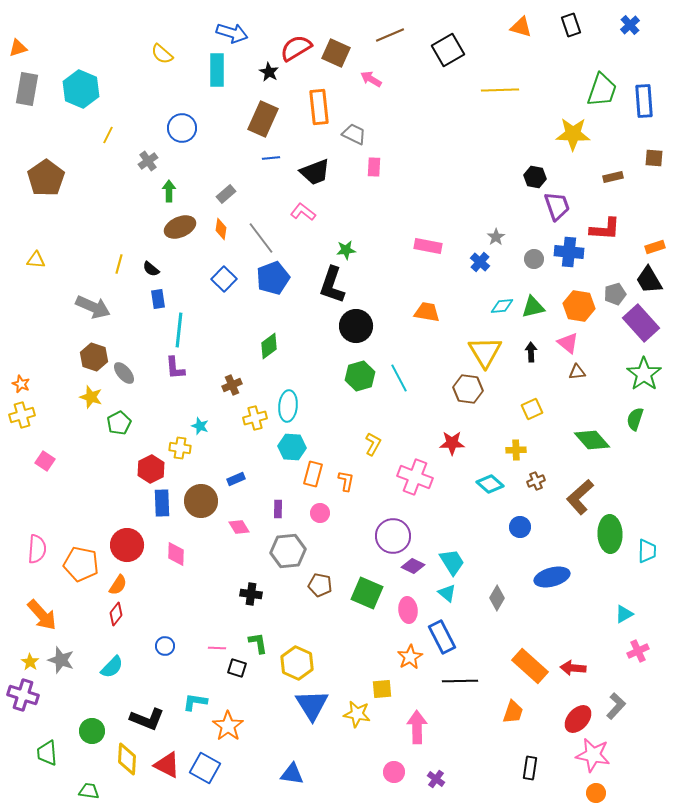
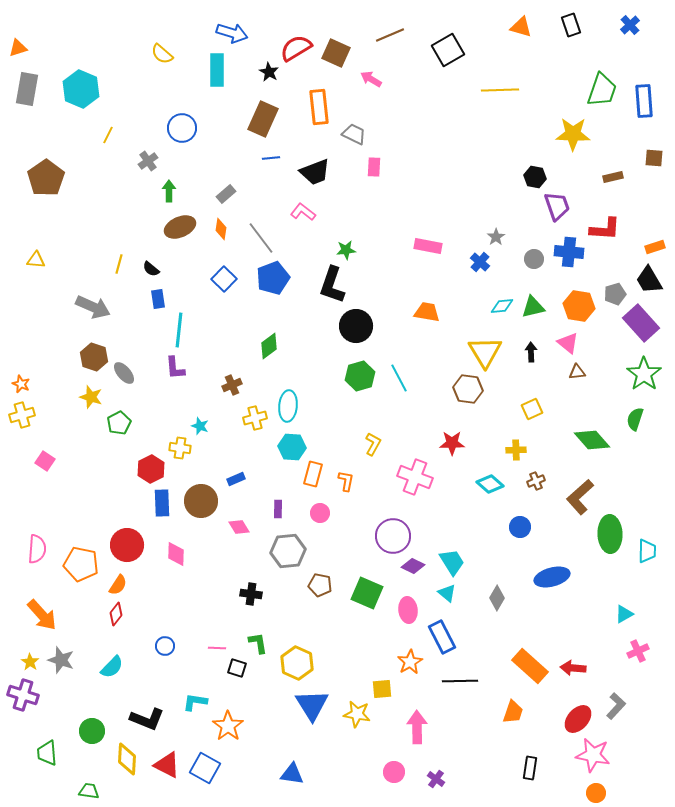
orange star at (410, 657): moved 5 px down
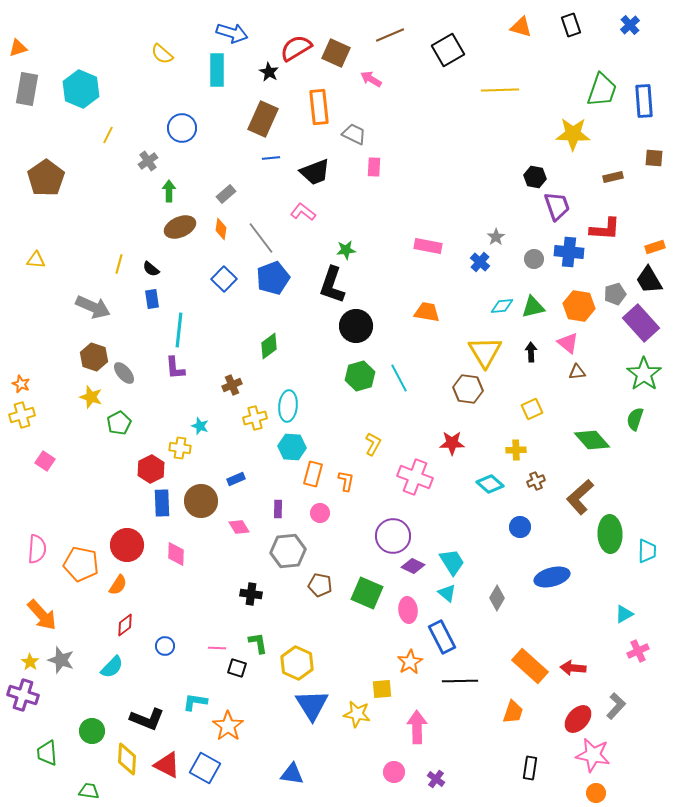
blue rectangle at (158, 299): moved 6 px left
red diamond at (116, 614): moved 9 px right, 11 px down; rotated 15 degrees clockwise
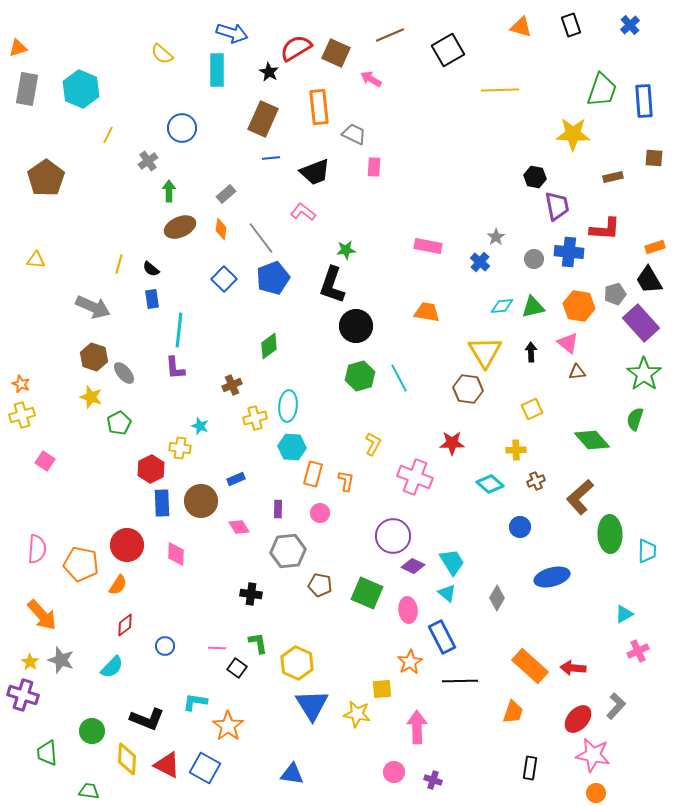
purple trapezoid at (557, 206): rotated 8 degrees clockwise
black square at (237, 668): rotated 18 degrees clockwise
purple cross at (436, 779): moved 3 px left, 1 px down; rotated 18 degrees counterclockwise
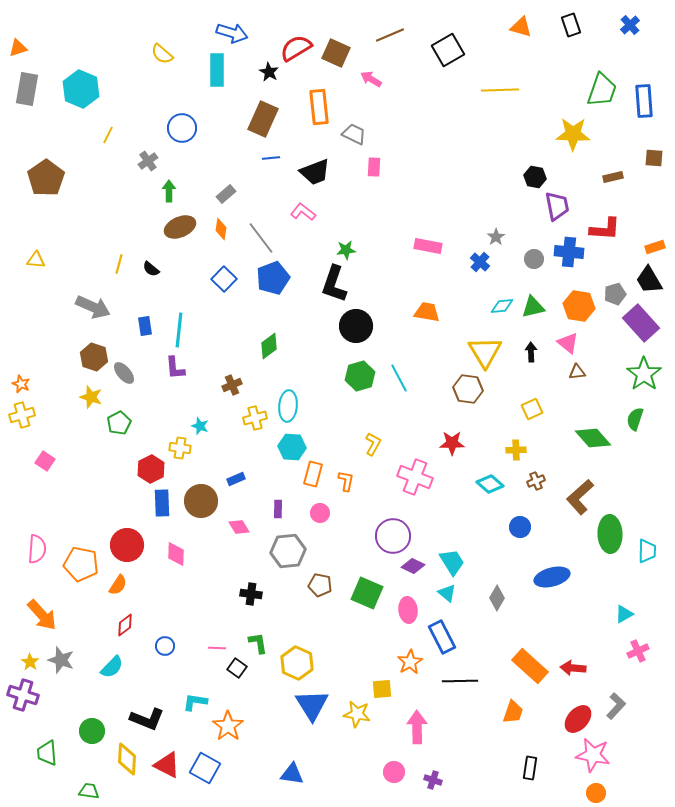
black L-shape at (332, 285): moved 2 px right, 1 px up
blue rectangle at (152, 299): moved 7 px left, 27 px down
green diamond at (592, 440): moved 1 px right, 2 px up
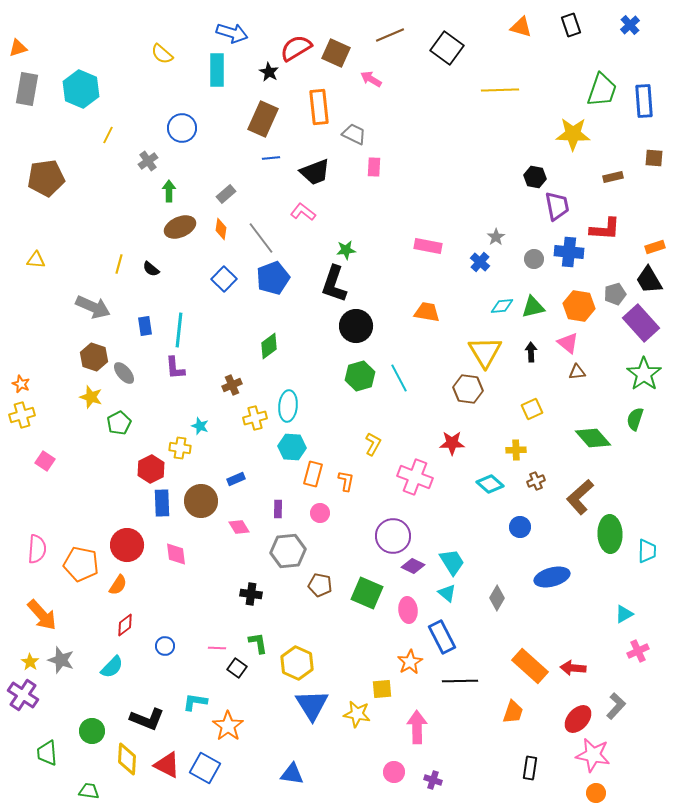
black square at (448, 50): moved 1 px left, 2 px up; rotated 24 degrees counterclockwise
brown pentagon at (46, 178): rotated 27 degrees clockwise
pink diamond at (176, 554): rotated 10 degrees counterclockwise
purple cross at (23, 695): rotated 16 degrees clockwise
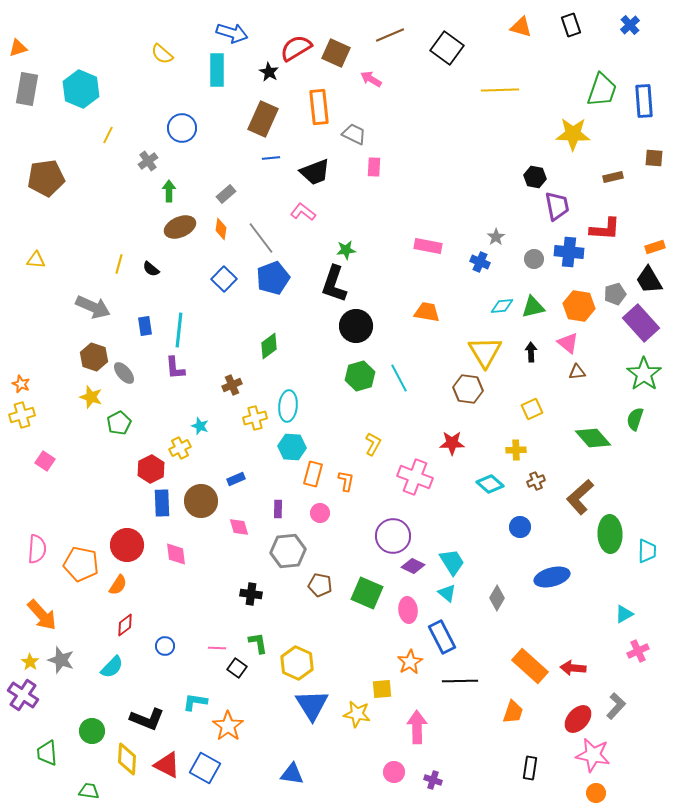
blue cross at (480, 262): rotated 18 degrees counterclockwise
yellow cross at (180, 448): rotated 35 degrees counterclockwise
pink diamond at (239, 527): rotated 15 degrees clockwise
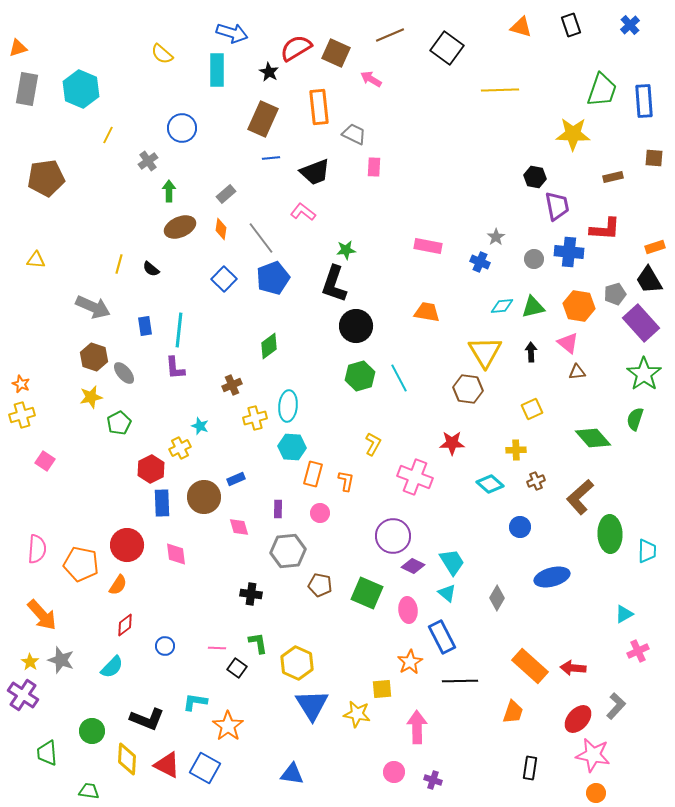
yellow star at (91, 397): rotated 30 degrees counterclockwise
brown circle at (201, 501): moved 3 px right, 4 px up
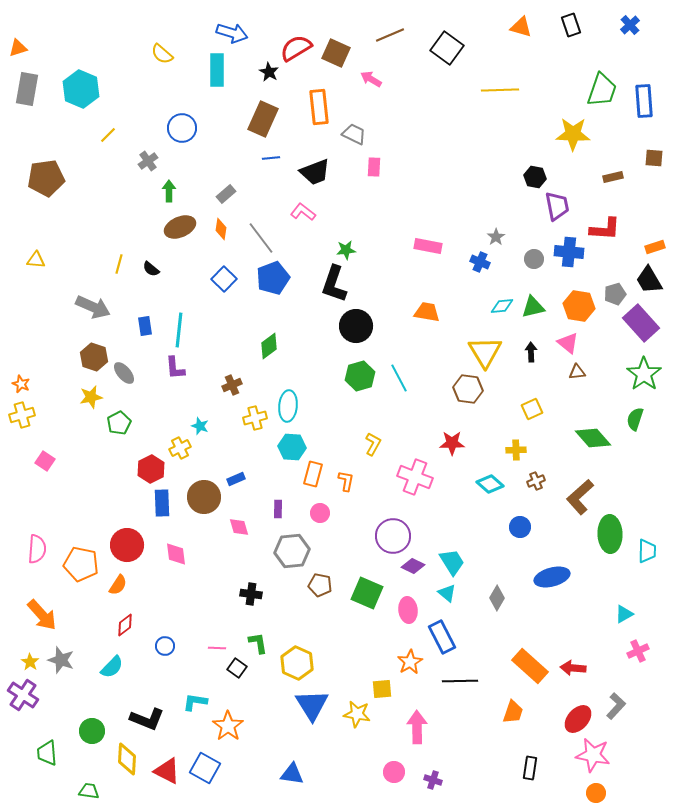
yellow line at (108, 135): rotated 18 degrees clockwise
gray hexagon at (288, 551): moved 4 px right
red triangle at (167, 765): moved 6 px down
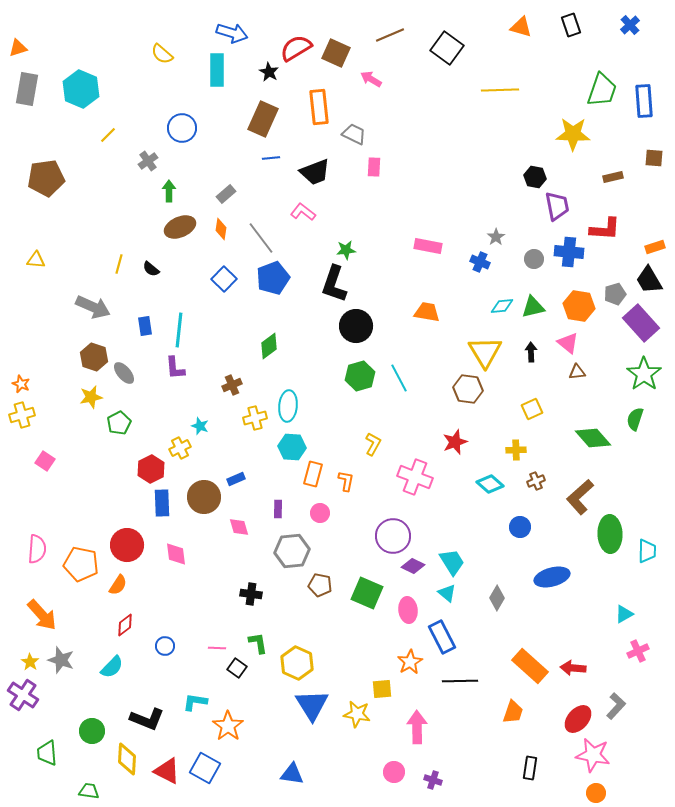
red star at (452, 443): moved 3 px right, 1 px up; rotated 20 degrees counterclockwise
